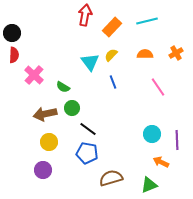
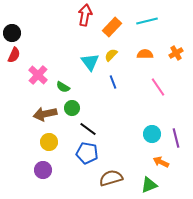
red semicircle: rotated 21 degrees clockwise
pink cross: moved 4 px right
purple line: moved 1 px left, 2 px up; rotated 12 degrees counterclockwise
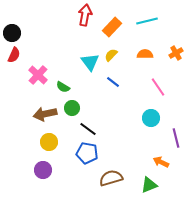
blue line: rotated 32 degrees counterclockwise
cyan circle: moved 1 px left, 16 px up
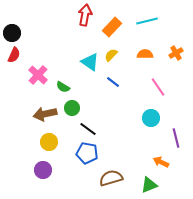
cyan triangle: rotated 18 degrees counterclockwise
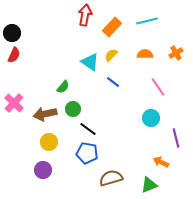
pink cross: moved 24 px left, 28 px down
green semicircle: rotated 80 degrees counterclockwise
green circle: moved 1 px right, 1 px down
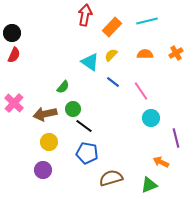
pink line: moved 17 px left, 4 px down
black line: moved 4 px left, 3 px up
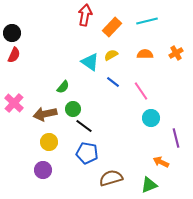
yellow semicircle: rotated 16 degrees clockwise
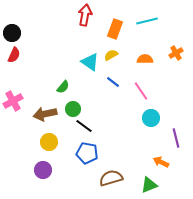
orange rectangle: moved 3 px right, 2 px down; rotated 24 degrees counterclockwise
orange semicircle: moved 5 px down
pink cross: moved 1 px left, 2 px up; rotated 18 degrees clockwise
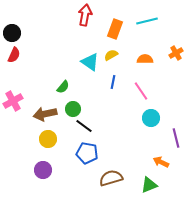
blue line: rotated 64 degrees clockwise
yellow circle: moved 1 px left, 3 px up
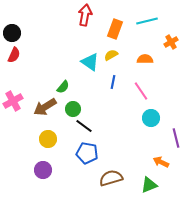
orange cross: moved 5 px left, 11 px up
brown arrow: moved 7 px up; rotated 20 degrees counterclockwise
